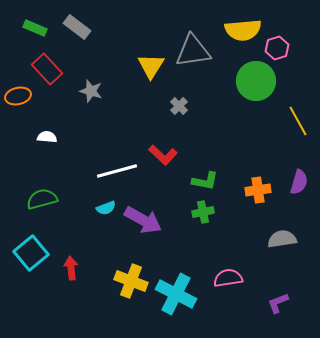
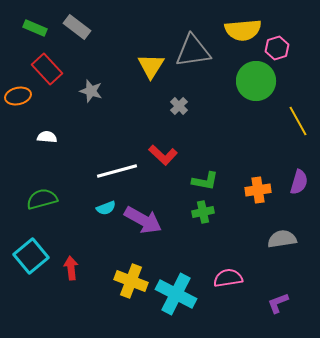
cyan square: moved 3 px down
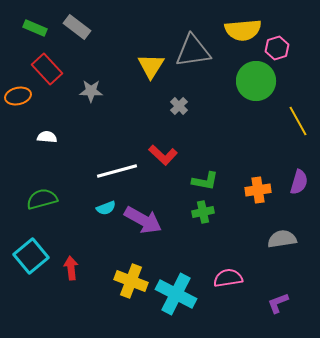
gray star: rotated 15 degrees counterclockwise
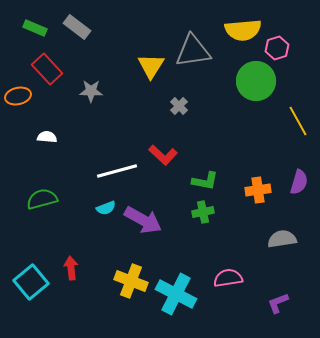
cyan square: moved 26 px down
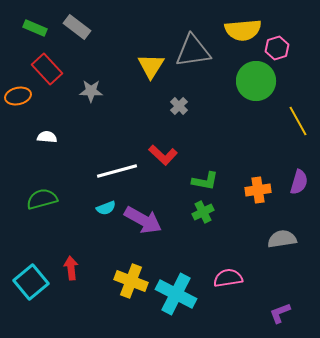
green cross: rotated 15 degrees counterclockwise
purple L-shape: moved 2 px right, 10 px down
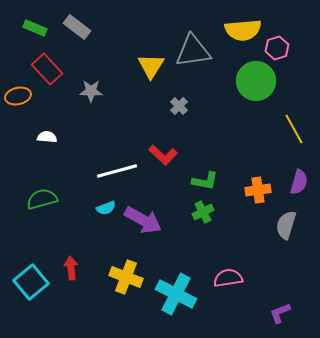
yellow line: moved 4 px left, 8 px down
gray semicircle: moved 4 px right, 14 px up; rotated 64 degrees counterclockwise
yellow cross: moved 5 px left, 4 px up
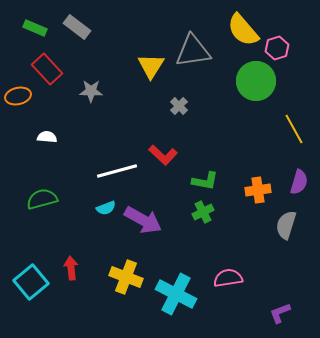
yellow semicircle: rotated 54 degrees clockwise
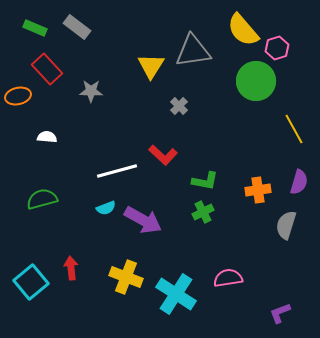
cyan cross: rotated 6 degrees clockwise
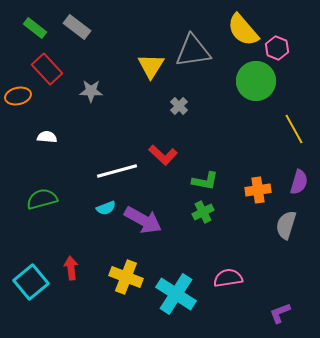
green rectangle: rotated 15 degrees clockwise
pink hexagon: rotated 20 degrees counterclockwise
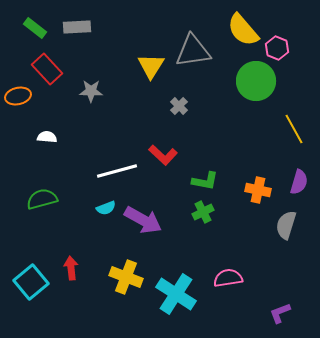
gray rectangle: rotated 40 degrees counterclockwise
orange cross: rotated 20 degrees clockwise
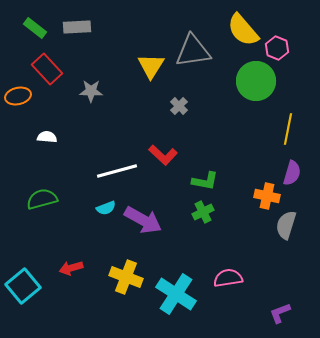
yellow line: moved 6 px left; rotated 40 degrees clockwise
purple semicircle: moved 7 px left, 9 px up
orange cross: moved 9 px right, 6 px down
red arrow: rotated 100 degrees counterclockwise
cyan square: moved 8 px left, 4 px down
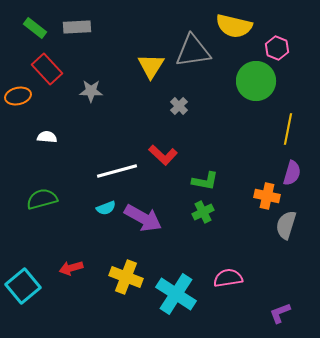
yellow semicircle: moved 9 px left, 4 px up; rotated 36 degrees counterclockwise
purple arrow: moved 2 px up
